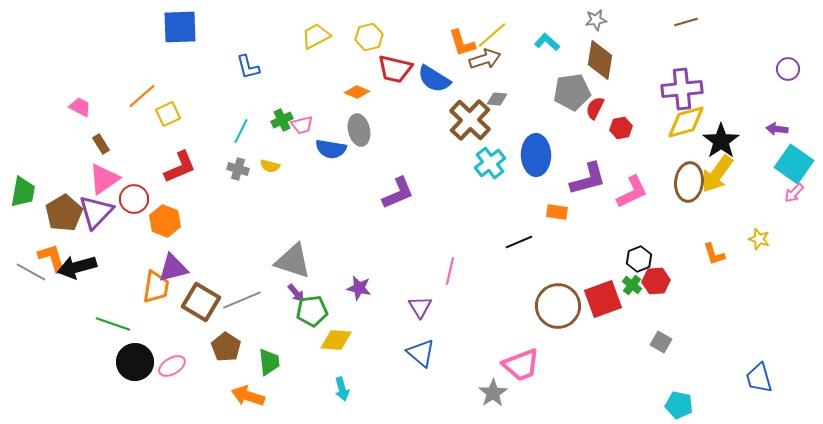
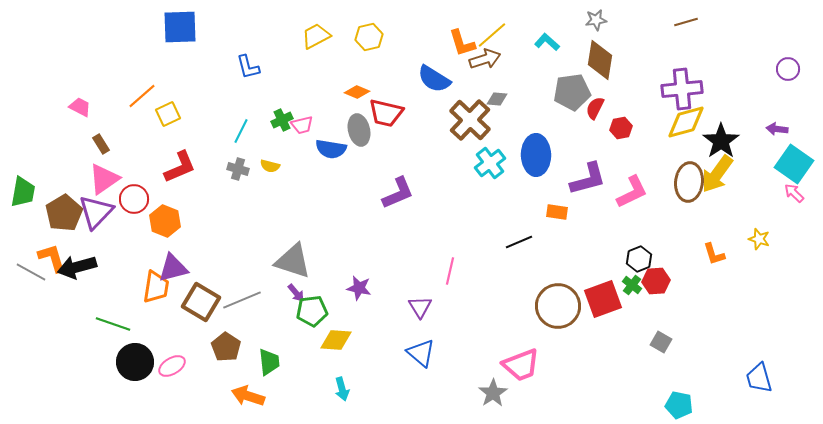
red trapezoid at (395, 69): moved 9 px left, 44 px down
pink arrow at (794, 193): rotated 90 degrees clockwise
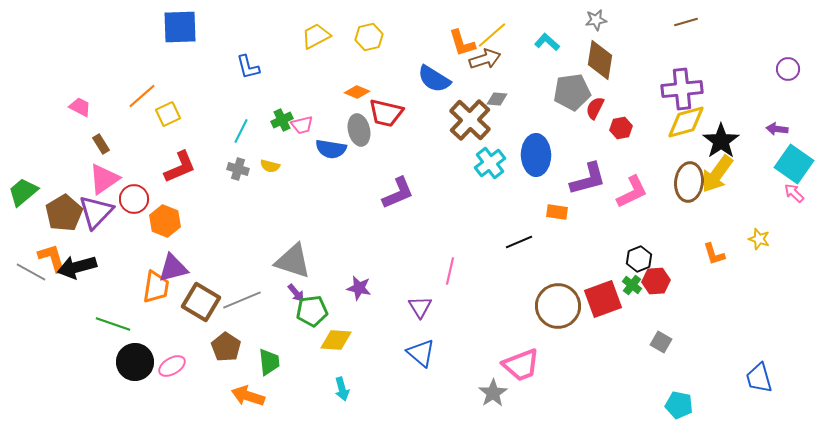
green trapezoid at (23, 192): rotated 140 degrees counterclockwise
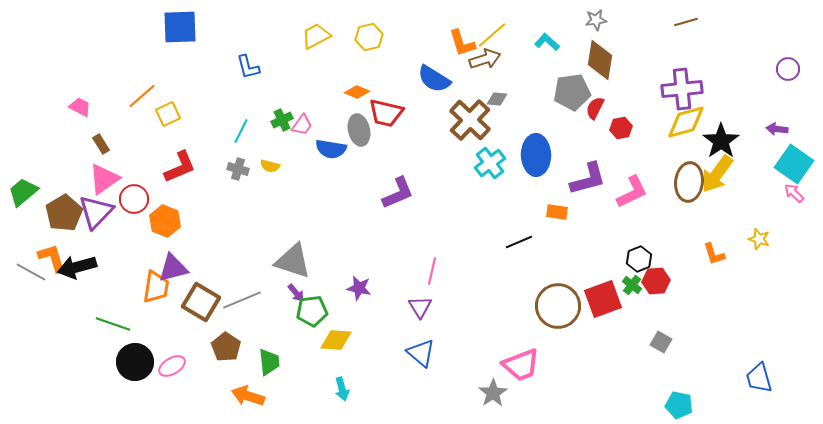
pink trapezoid at (302, 125): rotated 40 degrees counterclockwise
pink line at (450, 271): moved 18 px left
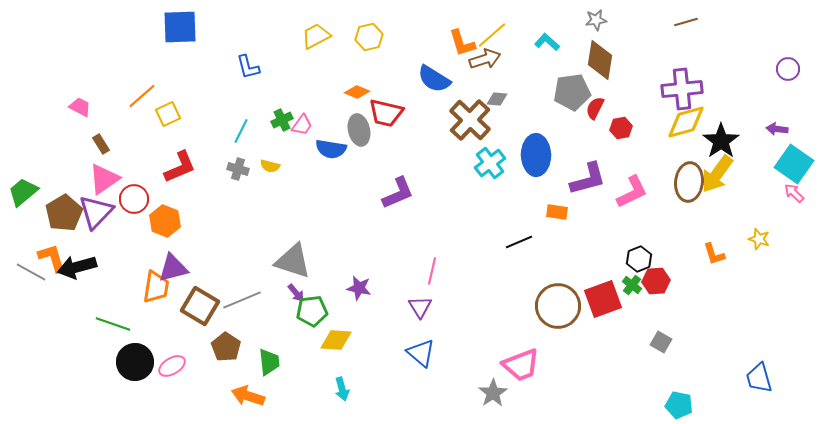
brown square at (201, 302): moved 1 px left, 4 px down
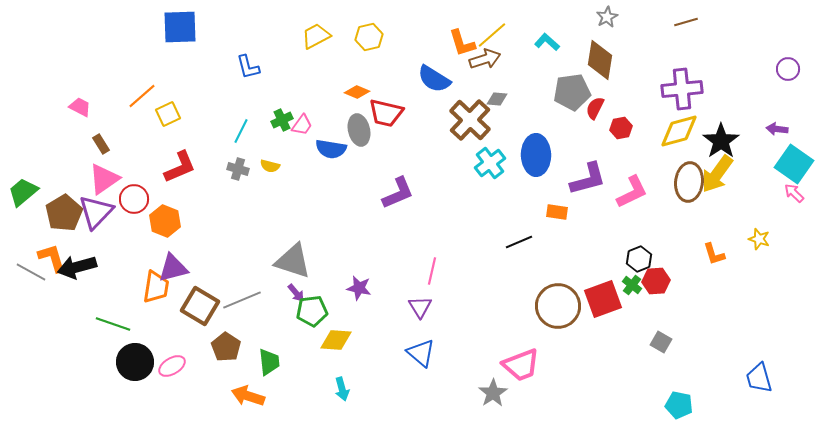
gray star at (596, 20): moved 11 px right, 3 px up; rotated 20 degrees counterclockwise
yellow diamond at (686, 122): moved 7 px left, 9 px down
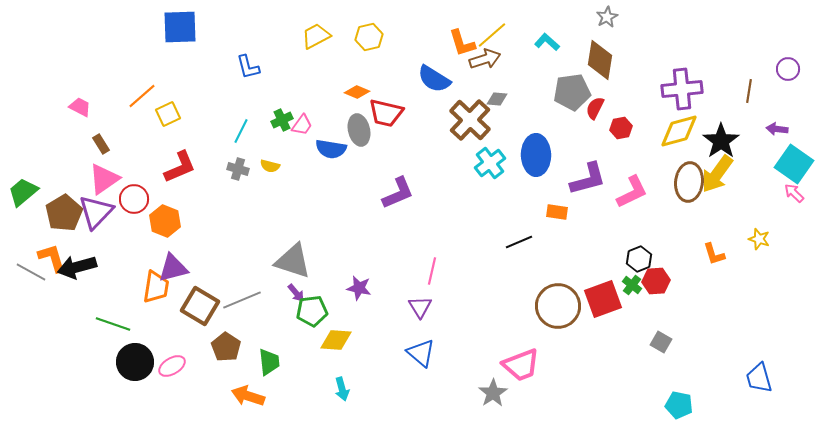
brown line at (686, 22): moved 63 px right, 69 px down; rotated 65 degrees counterclockwise
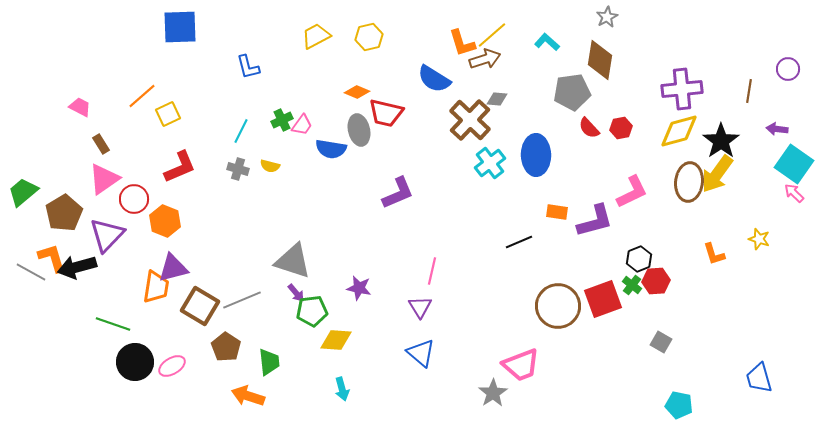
red semicircle at (595, 108): moved 6 px left, 20 px down; rotated 70 degrees counterclockwise
purple L-shape at (588, 179): moved 7 px right, 42 px down
purple triangle at (96, 212): moved 11 px right, 23 px down
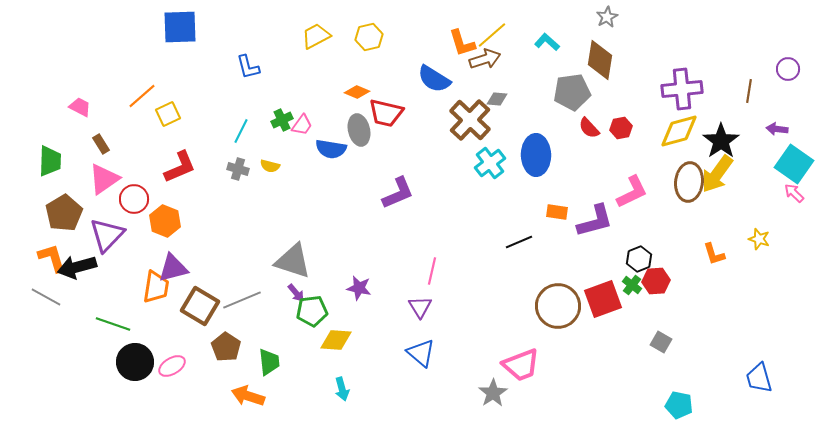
green trapezoid at (23, 192): moved 27 px right, 31 px up; rotated 132 degrees clockwise
gray line at (31, 272): moved 15 px right, 25 px down
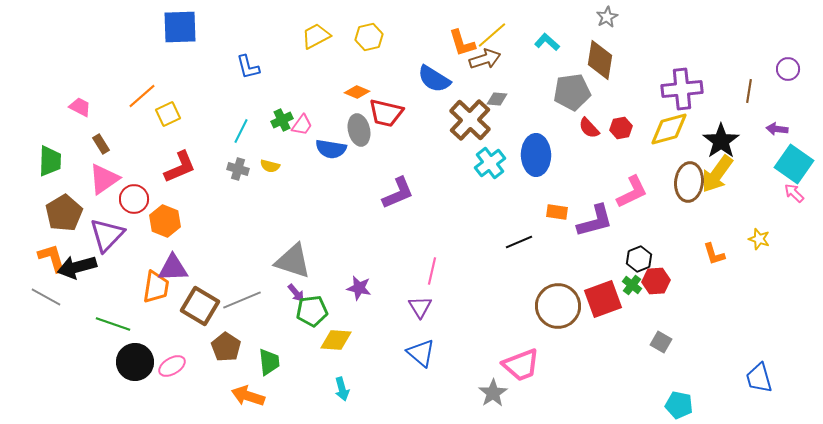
yellow diamond at (679, 131): moved 10 px left, 2 px up
purple triangle at (173, 268): rotated 12 degrees clockwise
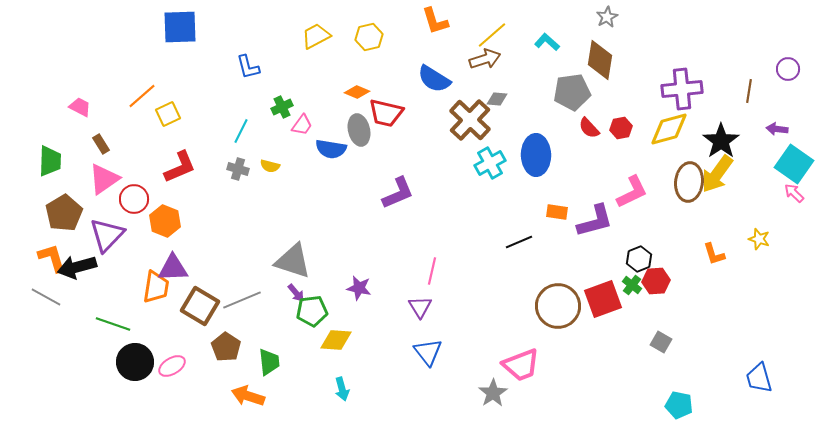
orange L-shape at (462, 43): moved 27 px left, 22 px up
green cross at (282, 120): moved 13 px up
cyan cross at (490, 163): rotated 8 degrees clockwise
blue triangle at (421, 353): moved 7 px right, 1 px up; rotated 12 degrees clockwise
